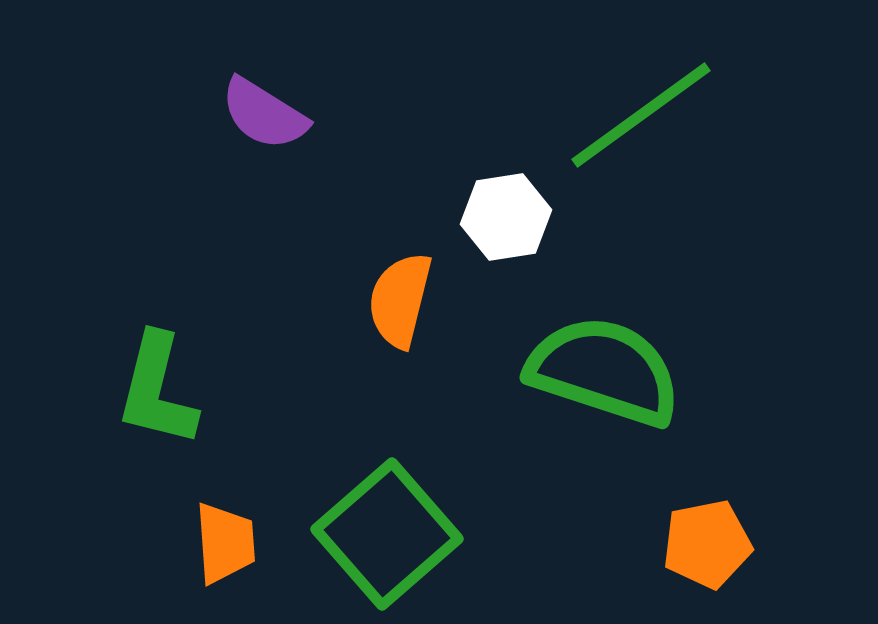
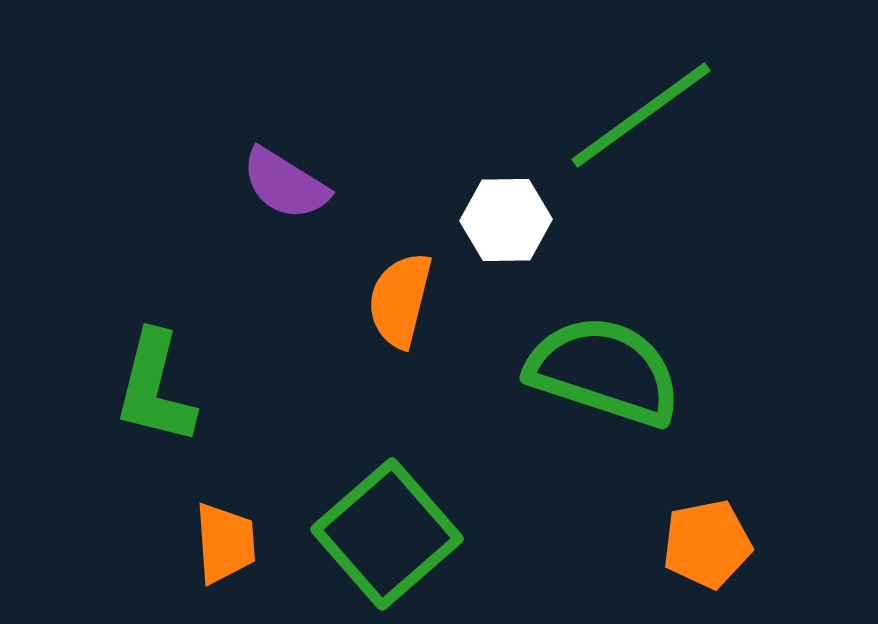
purple semicircle: moved 21 px right, 70 px down
white hexagon: moved 3 px down; rotated 8 degrees clockwise
green L-shape: moved 2 px left, 2 px up
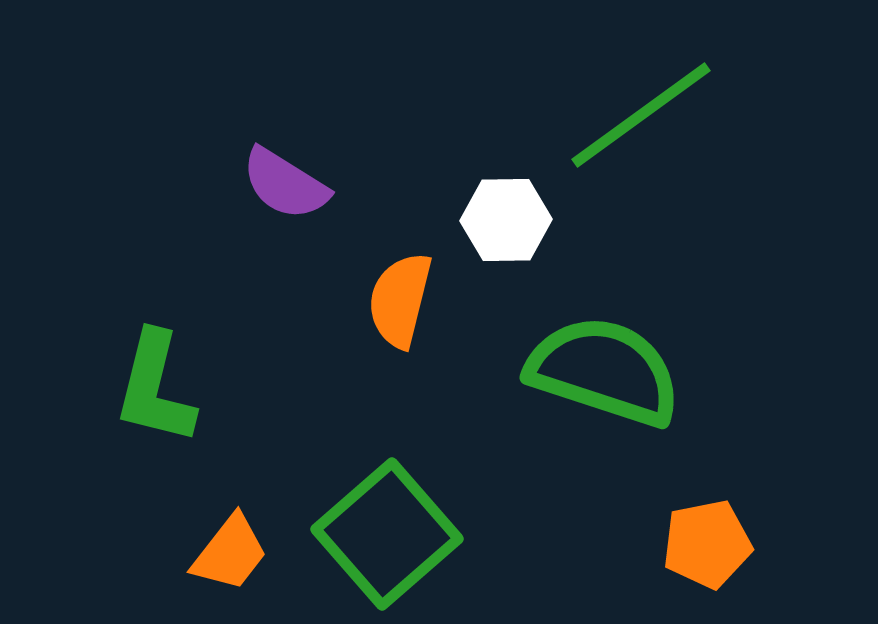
orange trapezoid: moved 5 px right, 10 px down; rotated 42 degrees clockwise
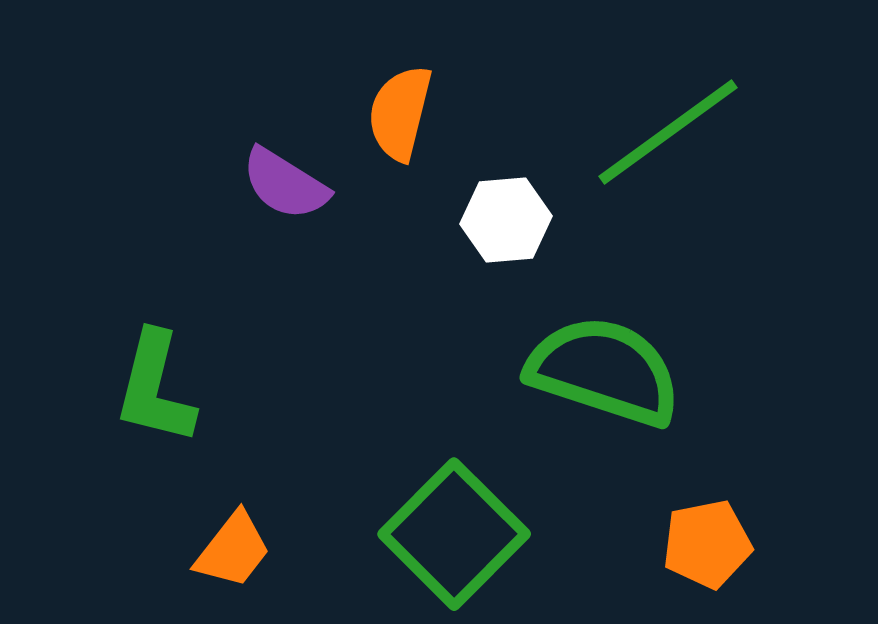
green line: moved 27 px right, 17 px down
white hexagon: rotated 4 degrees counterclockwise
orange semicircle: moved 187 px up
green square: moved 67 px right; rotated 4 degrees counterclockwise
orange trapezoid: moved 3 px right, 3 px up
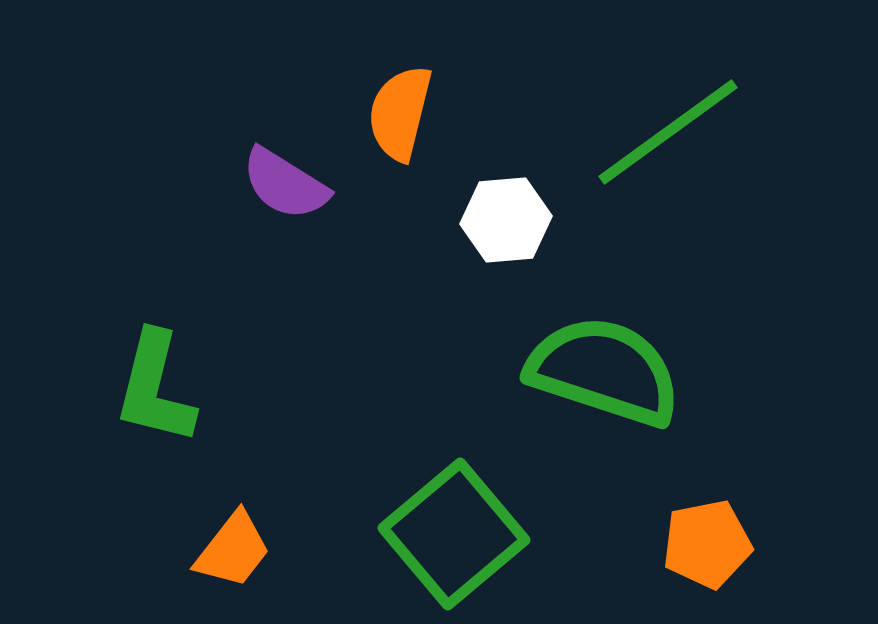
green square: rotated 5 degrees clockwise
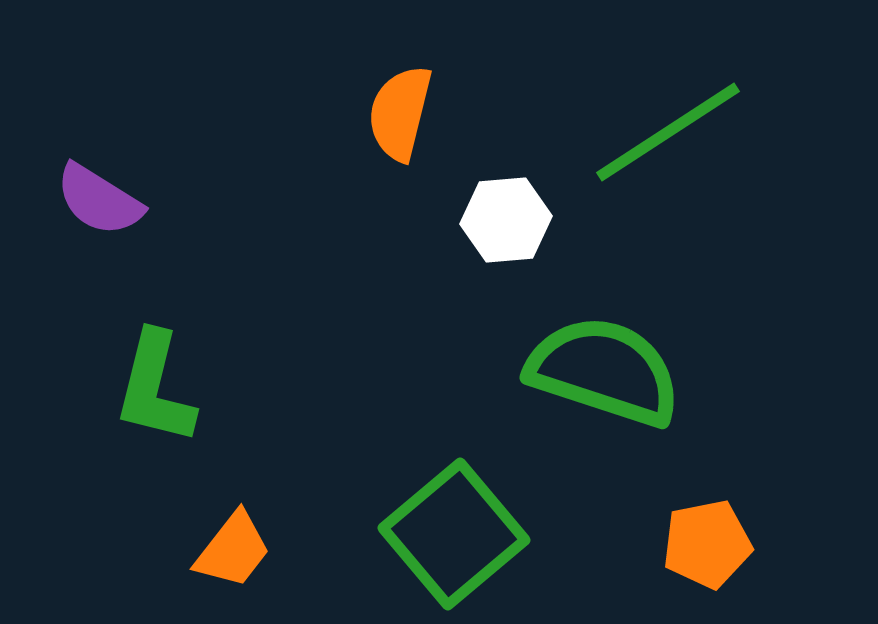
green line: rotated 3 degrees clockwise
purple semicircle: moved 186 px left, 16 px down
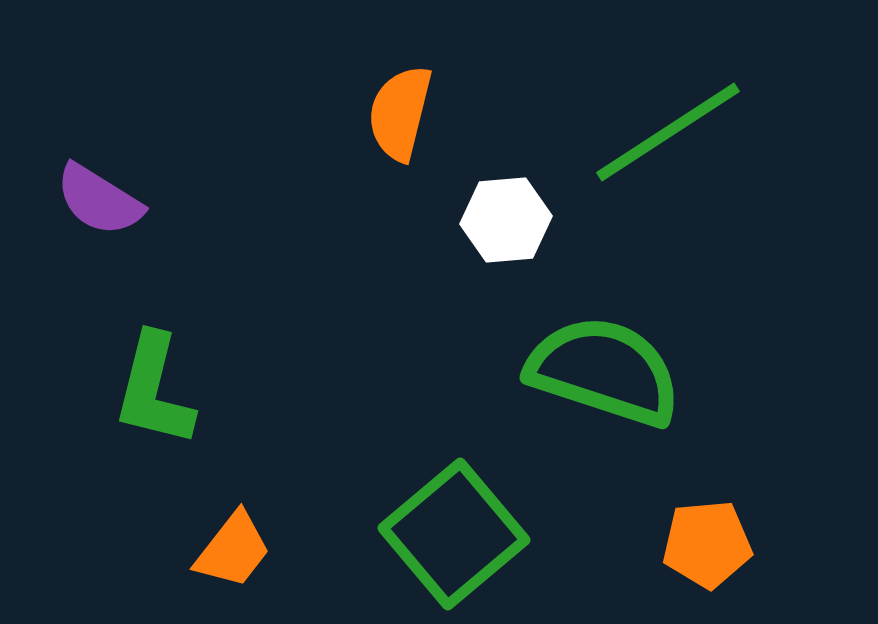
green L-shape: moved 1 px left, 2 px down
orange pentagon: rotated 6 degrees clockwise
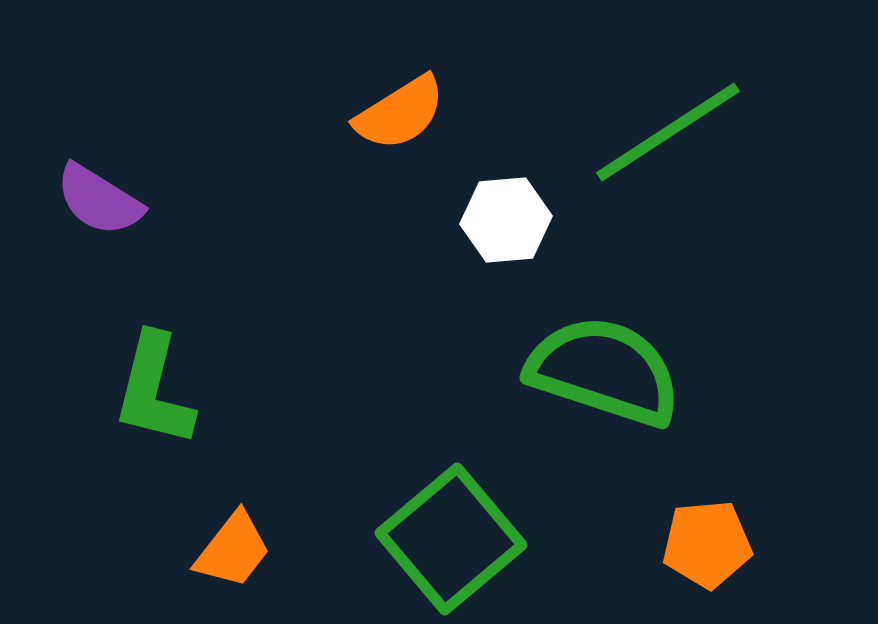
orange semicircle: rotated 136 degrees counterclockwise
green square: moved 3 px left, 5 px down
